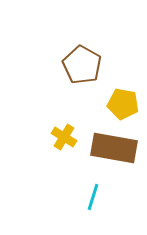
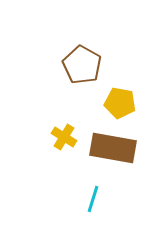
yellow pentagon: moved 3 px left, 1 px up
brown rectangle: moved 1 px left
cyan line: moved 2 px down
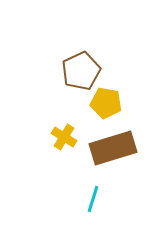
brown pentagon: moved 1 px left, 6 px down; rotated 18 degrees clockwise
yellow pentagon: moved 14 px left
brown rectangle: rotated 27 degrees counterclockwise
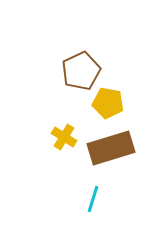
yellow pentagon: moved 2 px right
brown rectangle: moved 2 px left
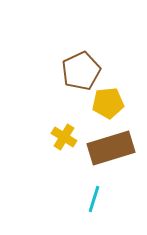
yellow pentagon: rotated 16 degrees counterclockwise
cyan line: moved 1 px right
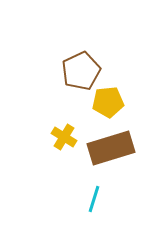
yellow pentagon: moved 1 px up
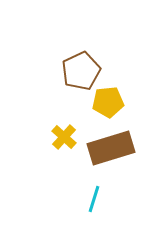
yellow cross: rotated 10 degrees clockwise
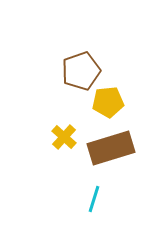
brown pentagon: rotated 6 degrees clockwise
